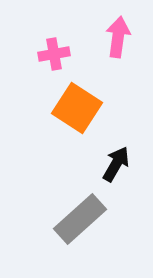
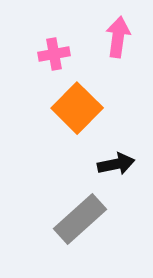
orange square: rotated 12 degrees clockwise
black arrow: rotated 48 degrees clockwise
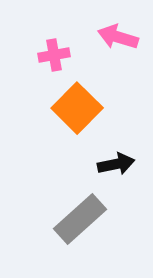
pink arrow: rotated 81 degrees counterclockwise
pink cross: moved 1 px down
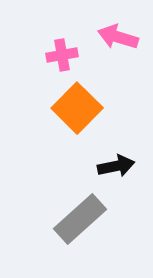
pink cross: moved 8 px right
black arrow: moved 2 px down
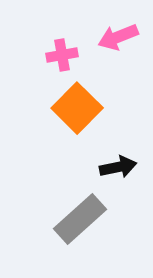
pink arrow: rotated 39 degrees counterclockwise
black arrow: moved 2 px right, 1 px down
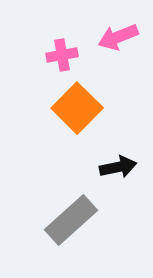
gray rectangle: moved 9 px left, 1 px down
